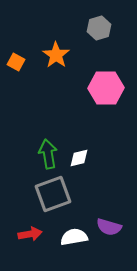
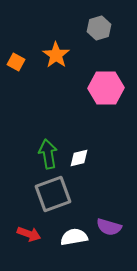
red arrow: moved 1 px left; rotated 30 degrees clockwise
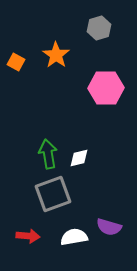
red arrow: moved 1 px left, 2 px down; rotated 15 degrees counterclockwise
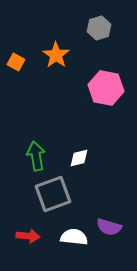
pink hexagon: rotated 12 degrees clockwise
green arrow: moved 12 px left, 2 px down
white semicircle: rotated 16 degrees clockwise
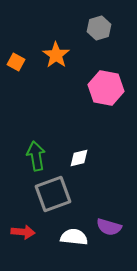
red arrow: moved 5 px left, 4 px up
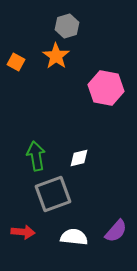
gray hexagon: moved 32 px left, 2 px up
orange star: moved 1 px down
purple semicircle: moved 7 px right, 4 px down; rotated 65 degrees counterclockwise
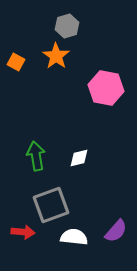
gray square: moved 2 px left, 11 px down
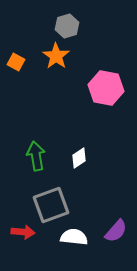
white diamond: rotated 20 degrees counterclockwise
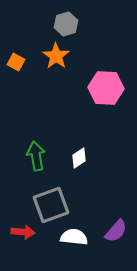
gray hexagon: moved 1 px left, 2 px up
pink hexagon: rotated 8 degrees counterclockwise
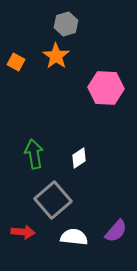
green arrow: moved 2 px left, 2 px up
gray square: moved 2 px right, 5 px up; rotated 21 degrees counterclockwise
